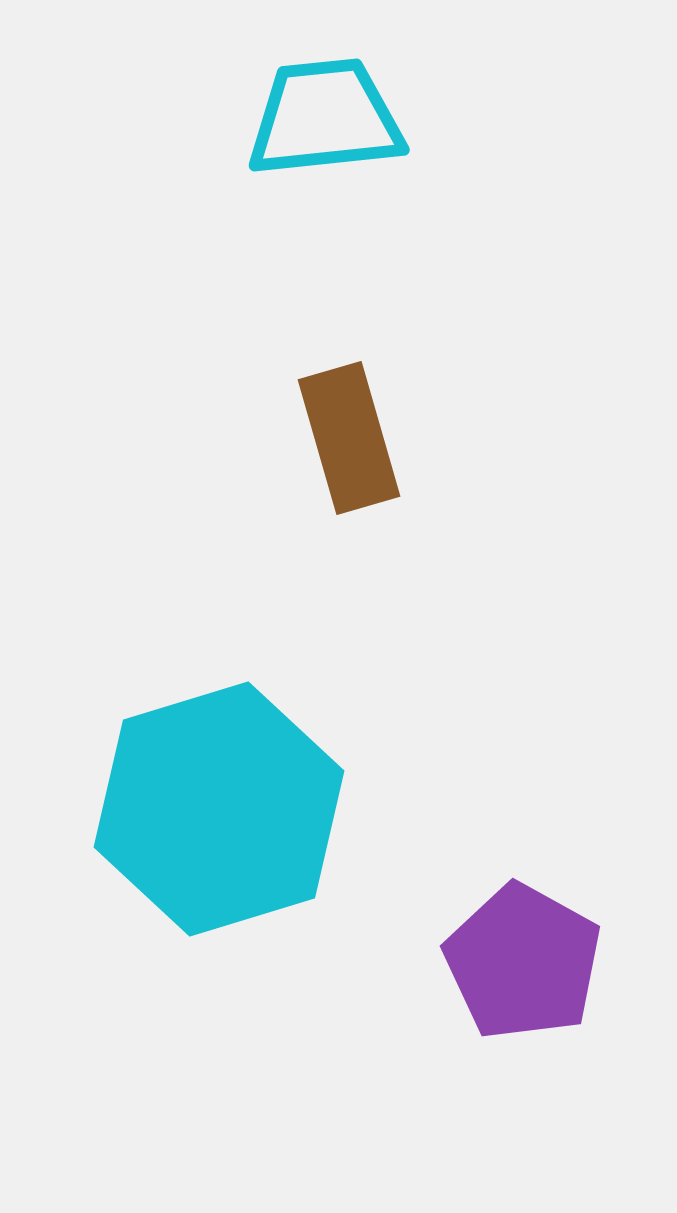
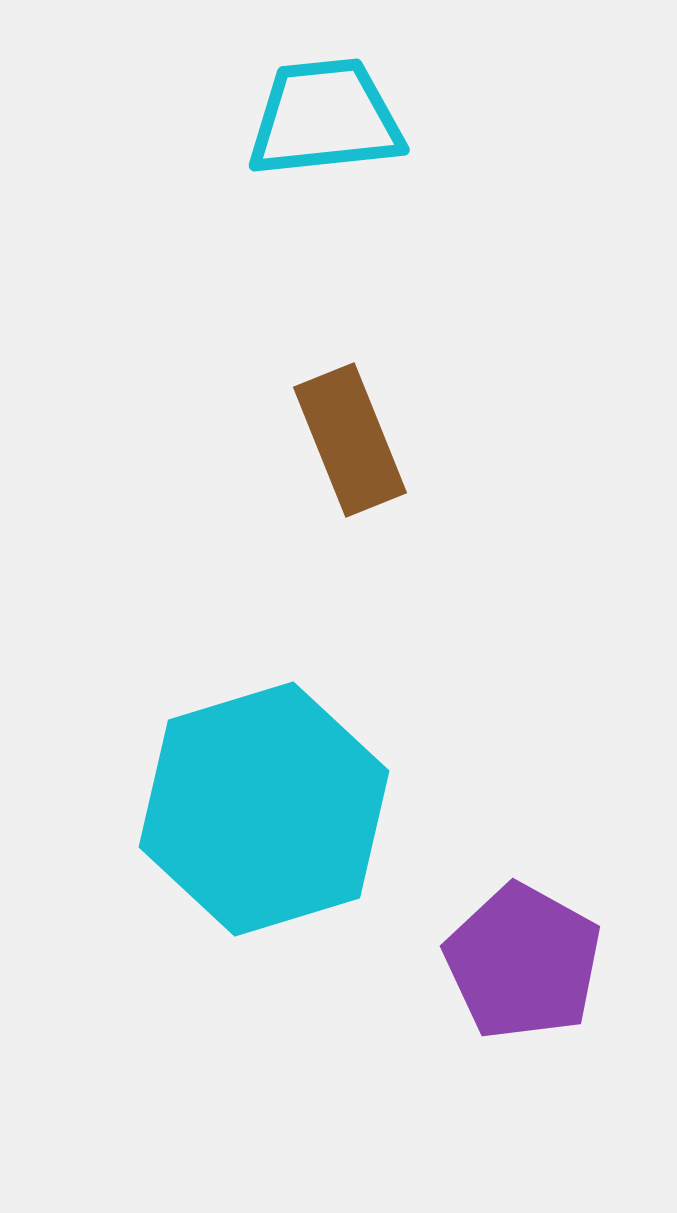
brown rectangle: moved 1 px right, 2 px down; rotated 6 degrees counterclockwise
cyan hexagon: moved 45 px right
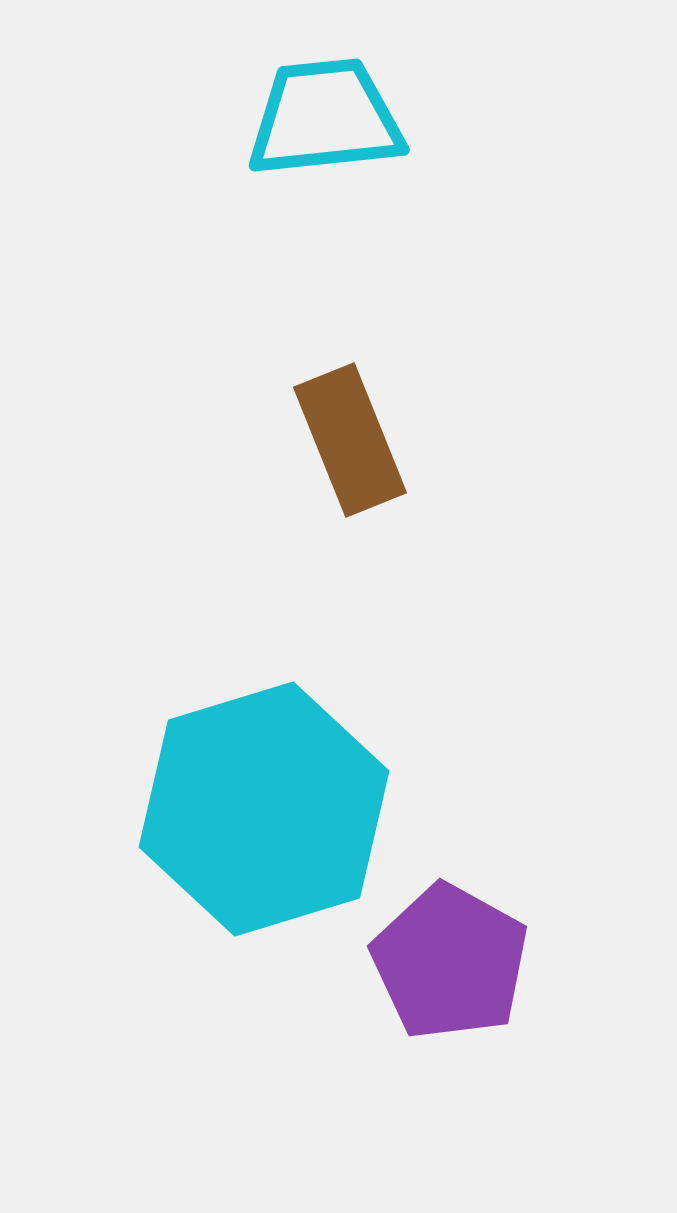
purple pentagon: moved 73 px left
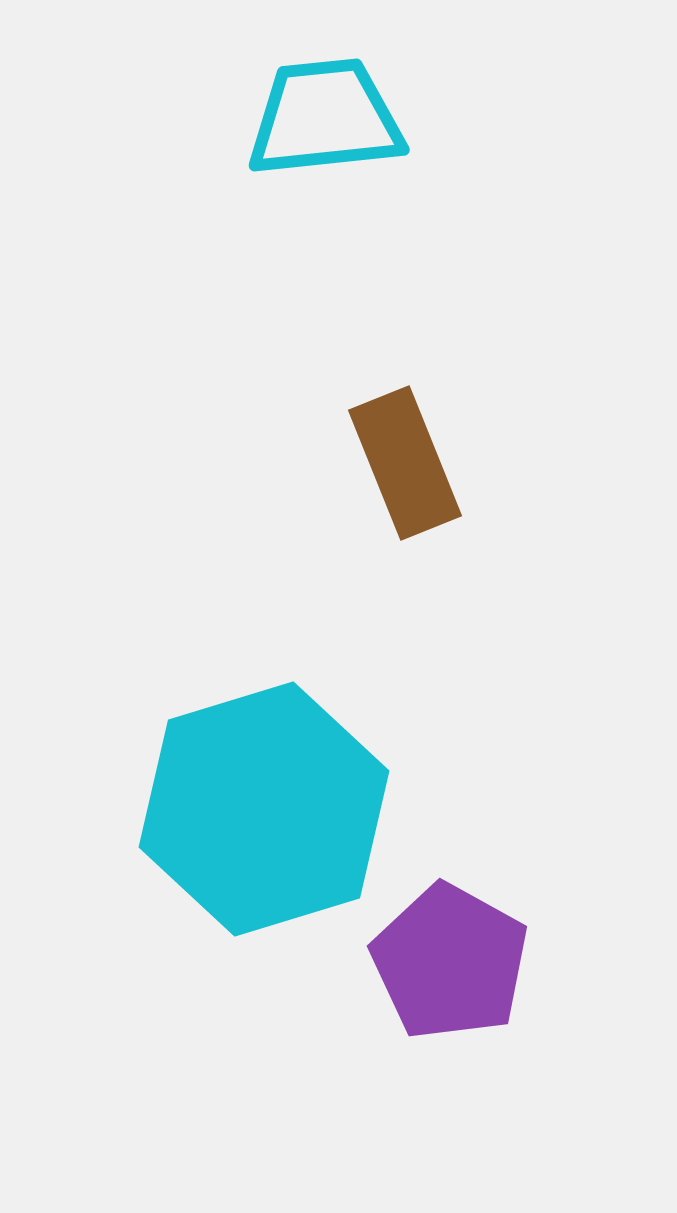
brown rectangle: moved 55 px right, 23 px down
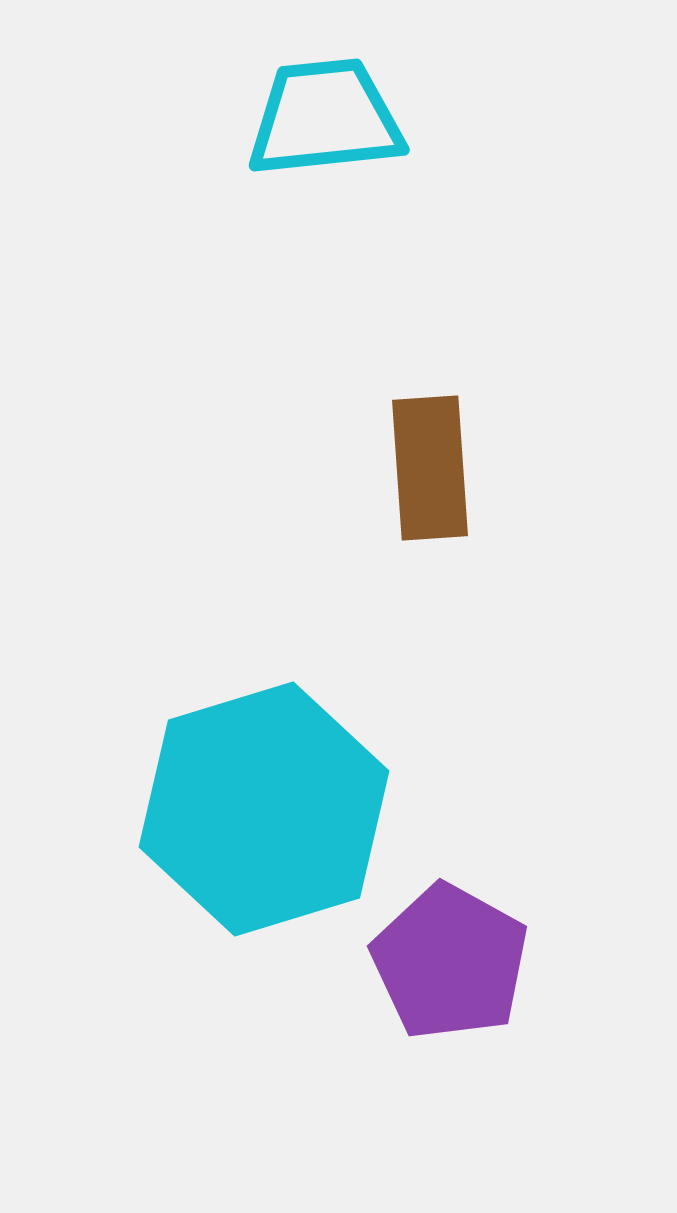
brown rectangle: moved 25 px right, 5 px down; rotated 18 degrees clockwise
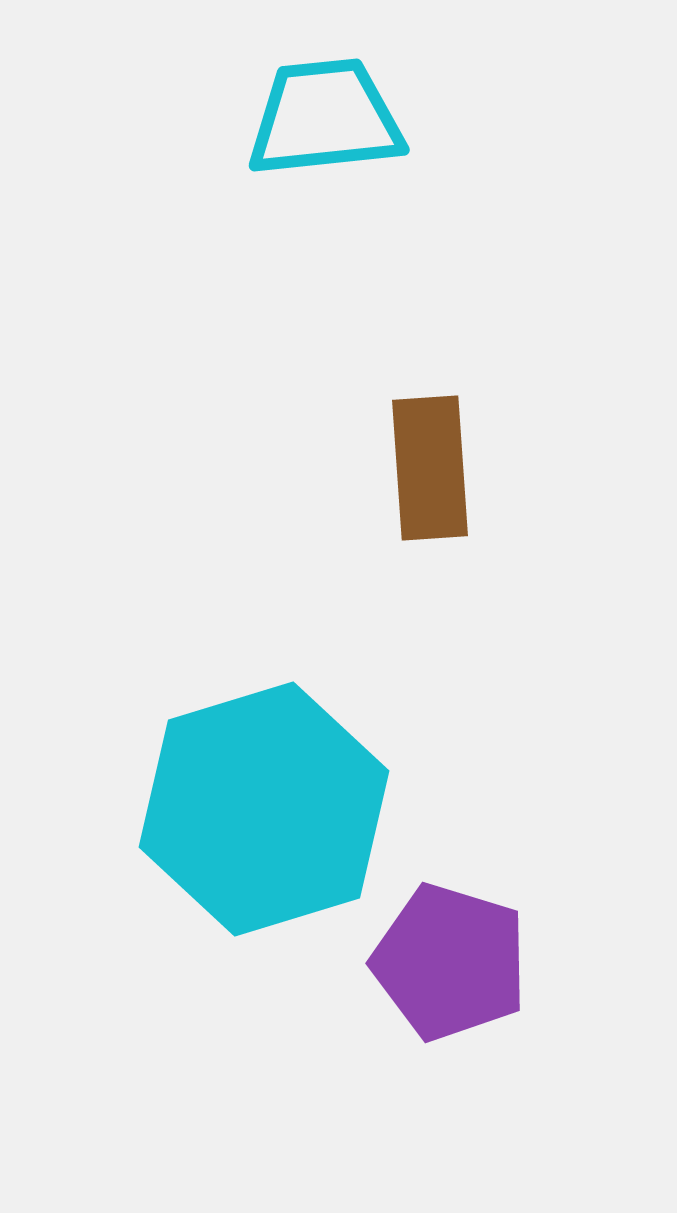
purple pentagon: rotated 12 degrees counterclockwise
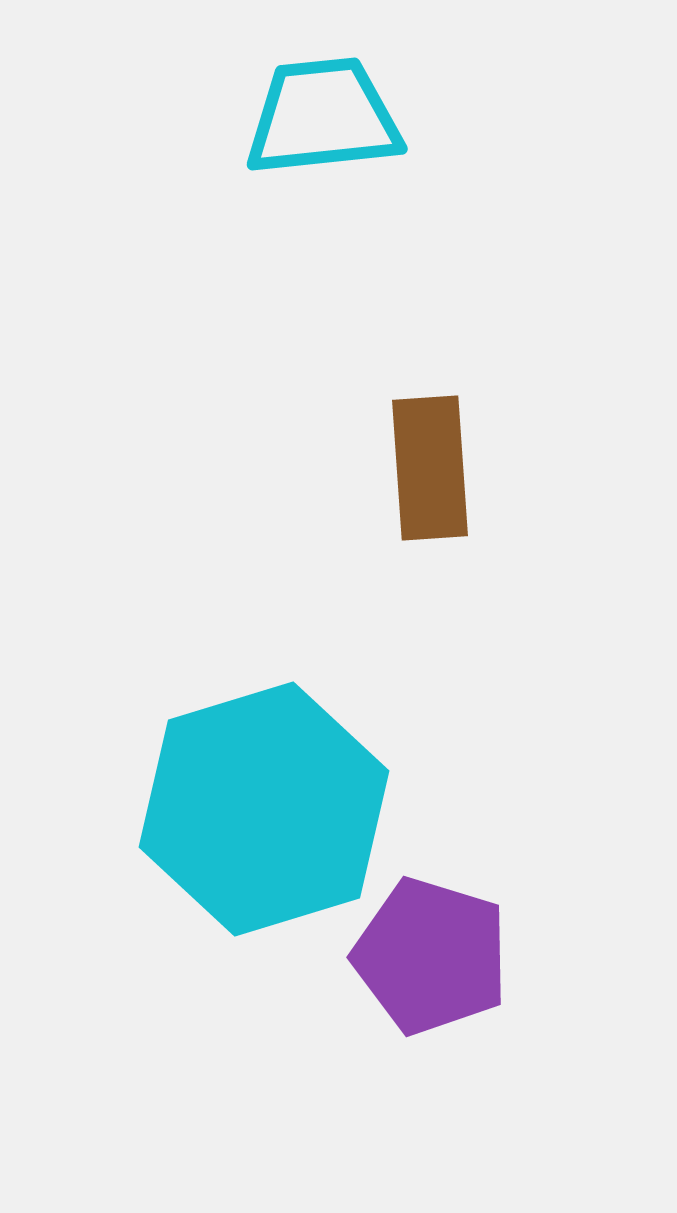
cyan trapezoid: moved 2 px left, 1 px up
purple pentagon: moved 19 px left, 6 px up
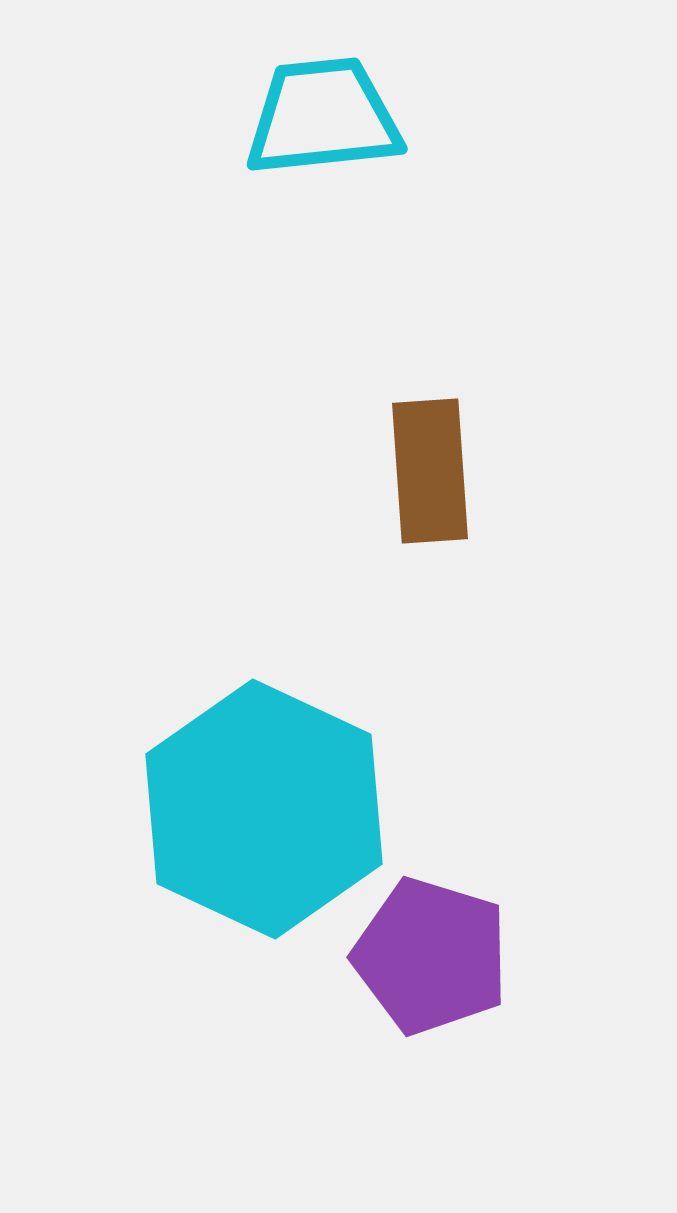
brown rectangle: moved 3 px down
cyan hexagon: rotated 18 degrees counterclockwise
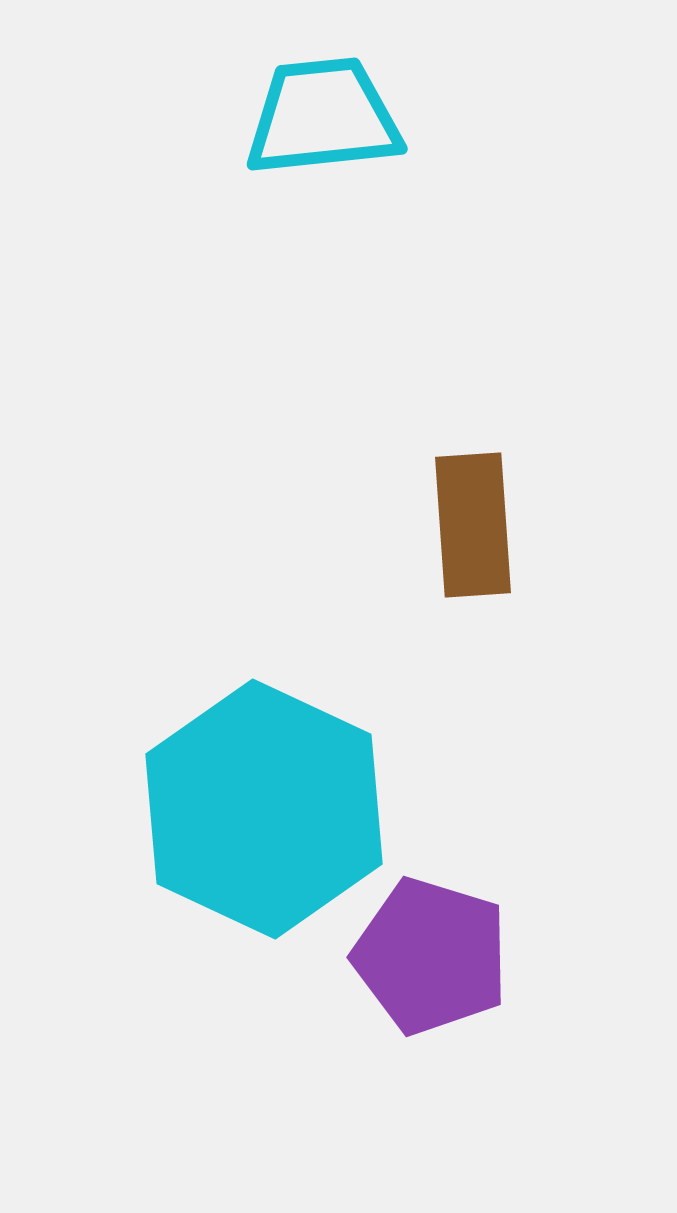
brown rectangle: moved 43 px right, 54 px down
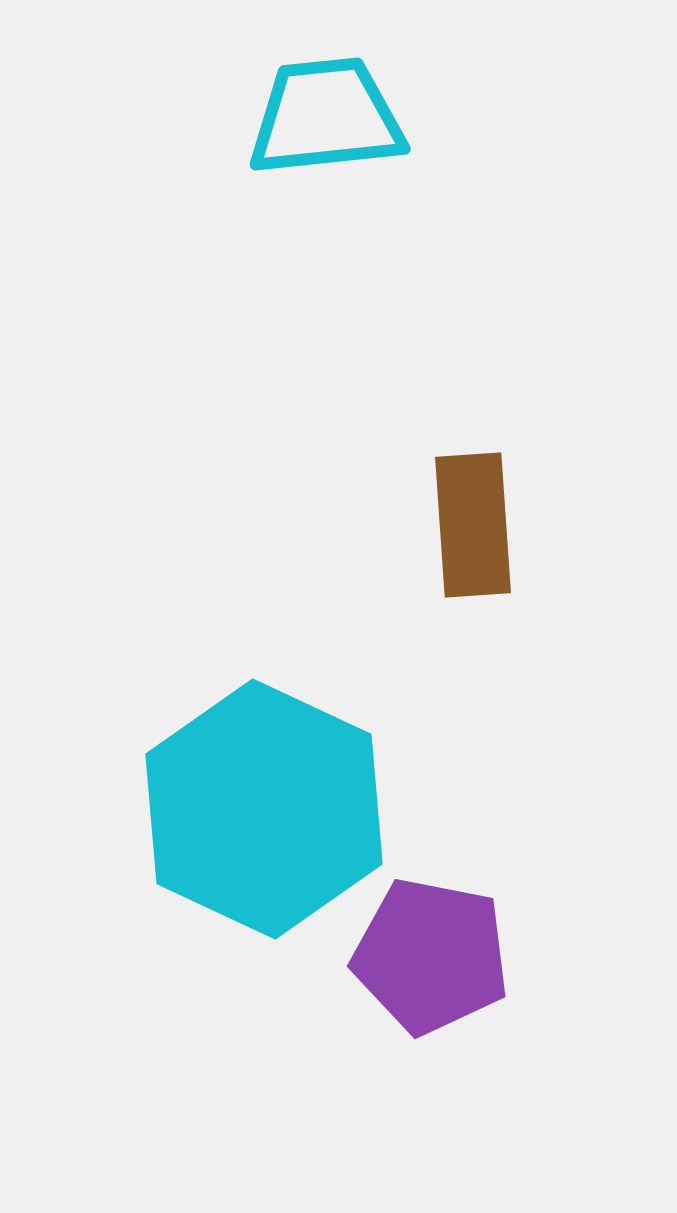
cyan trapezoid: moved 3 px right
purple pentagon: rotated 6 degrees counterclockwise
